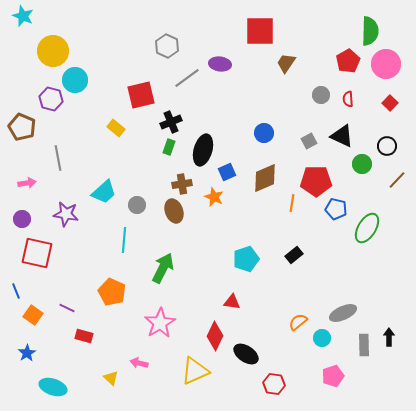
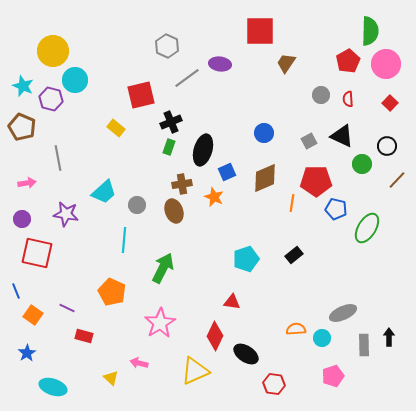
cyan star at (23, 16): moved 70 px down
orange semicircle at (298, 322): moved 2 px left, 7 px down; rotated 36 degrees clockwise
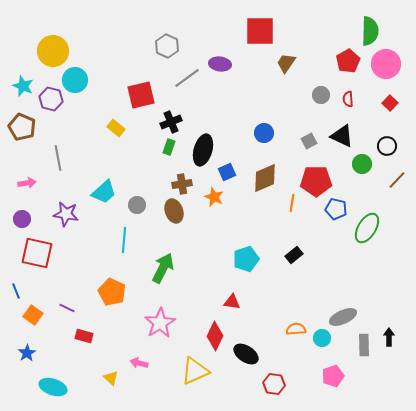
gray ellipse at (343, 313): moved 4 px down
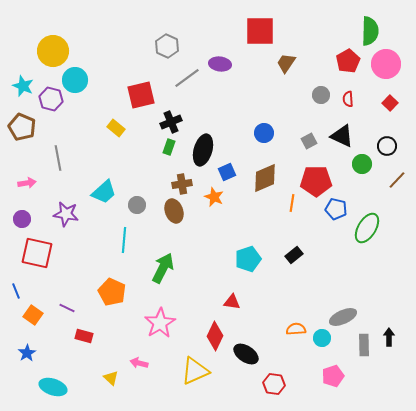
cyan pentagon at (246, 259): moved 2 px right
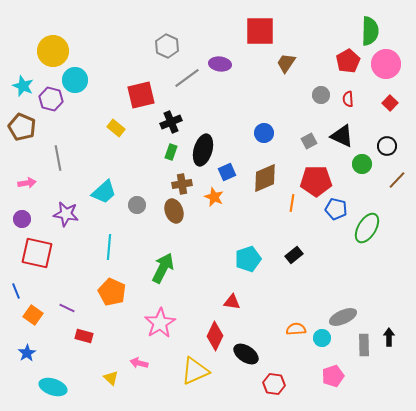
green rectangle at (169, 147): moved 2 px right, 5 px down
cyan line at (124, 240): moved 15 px left, 7 px down
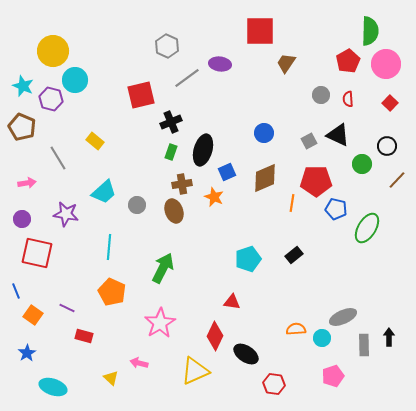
yellow rectangle at (116, 128): moved 21 px left, 13 px down
black triangle at (342, 136): moved 4 px left, 1 px up
gray line at (58, 158): rotated 20 degrees counterclockwise
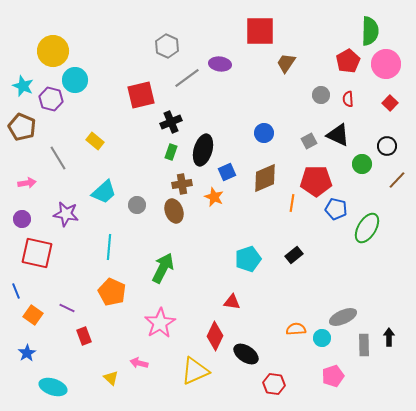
red rectangle at (84, 336): rotated 54 degrees clockwise
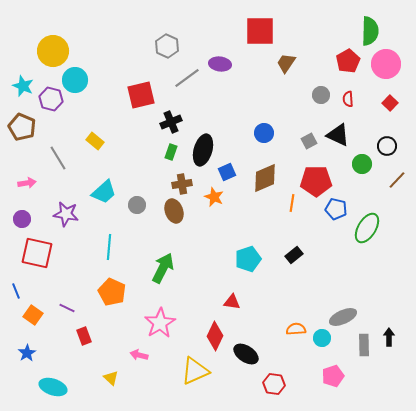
pink arrow at (139, 363): moved 8 px up
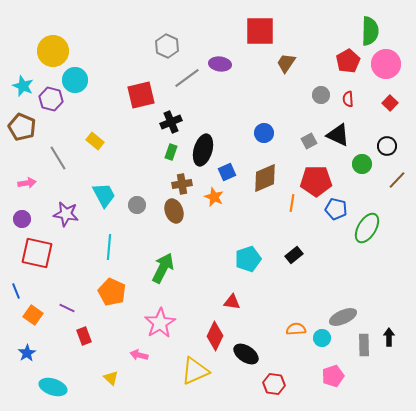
cyan trapezoid at (104, 192): moved 3 px down; rotated 76 degrees counterclockwise
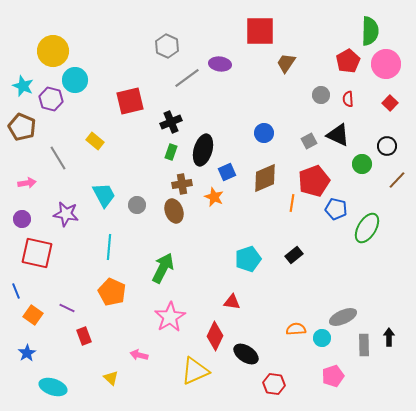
red square at (141, 95): moved 11 px left, 6 px down
red pentagon at (316, 181): moved 2 px left; rotated 20 degrees counterclockwise
pink star at (160, 323): moved 10 px right, 6 px up
